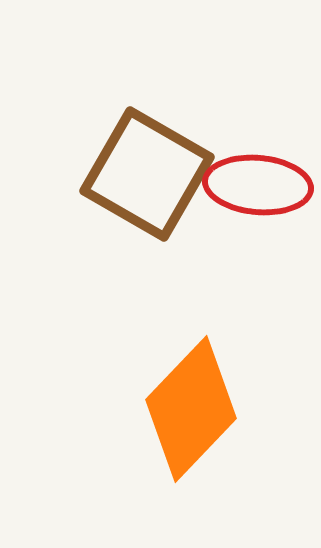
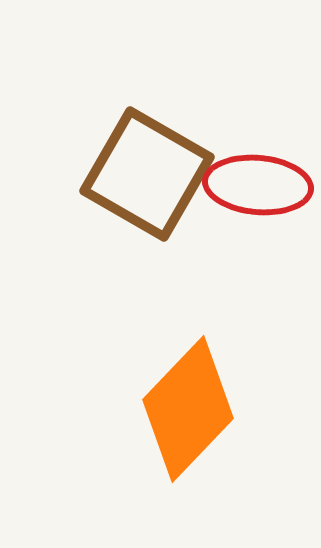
orange diamond: moved 3 px left
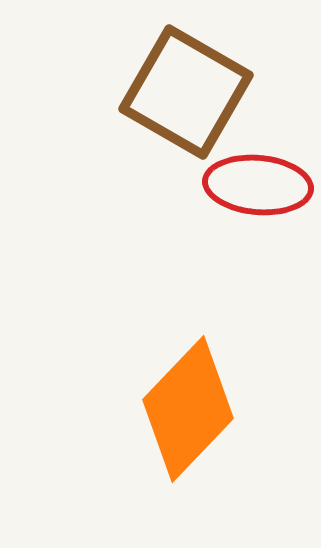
brown square: moved 39 px right, 82 px up
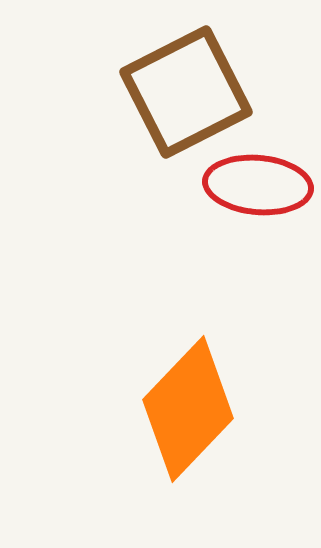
brown square: rotated 33 degrees clockwise
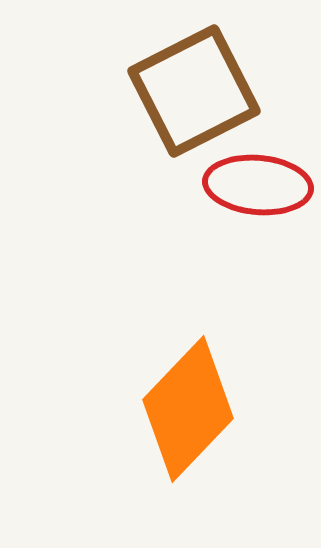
brown square: moved 8 px right, 1 px up
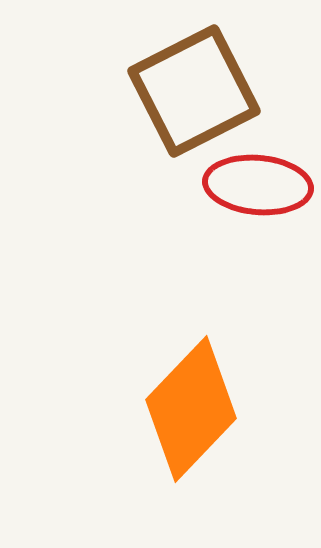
orange diamond: moved 3 px right
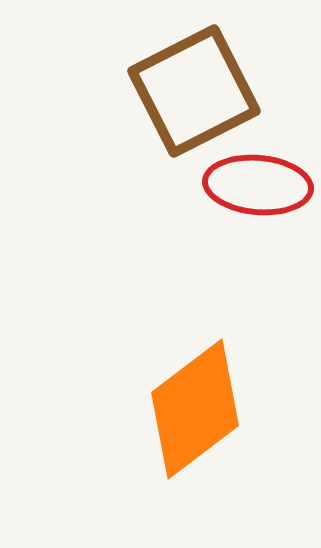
orange diamond: moved 4 px right; rotated 9 degrees clockwise
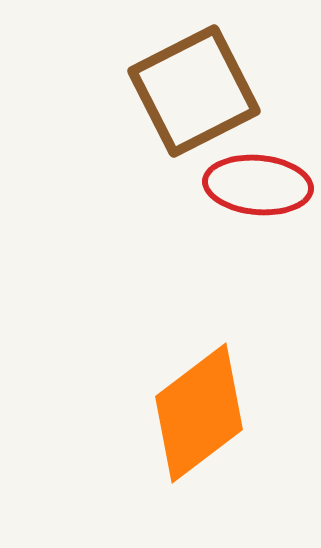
orange diamond: moved 4 px right, 4 px down
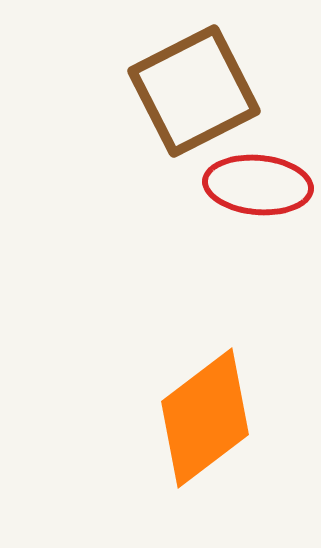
orange diamond: moved 6 px right, 5 px down
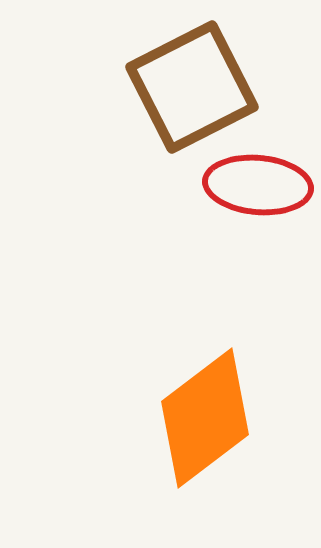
brown square: moved 2 px left, 4 px up
